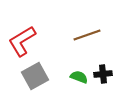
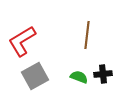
brown line: rotated 64 degrees counterclockwise
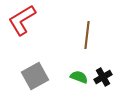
red L-shape: moved 21 px up
black cross: moved 3 px down; rotated 24 degrees counterclockwise
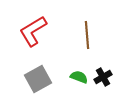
red L-shape: moved 11 px right, 11 px down
brown line: rotated 12 degrees counterclockwise
gray square: moved 3 px right, 3 px down
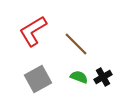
brown line: moved 11 px left, 9 px down; rotated 40 degrees counterclockwise
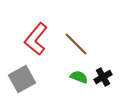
red L-shape: moved 3 px right, 8 px down; rotated 20 degrees counterclockwise
gray square: moved 16 px left
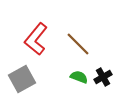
brown line: moved 2 px right
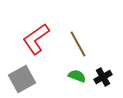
red L-shape: rotated 16 degrees clockwise
brown line: rotated 16 degrees clockwise
green semicircle: moved 2 px left, 1 px up
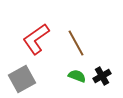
brown line: moved 2 px left, 1 px up
black cross: moved 1 px left, 1 px up
